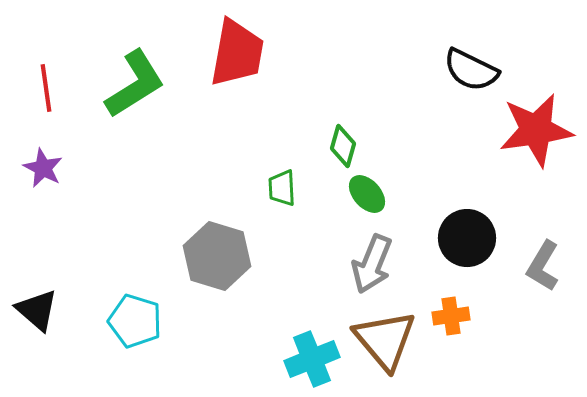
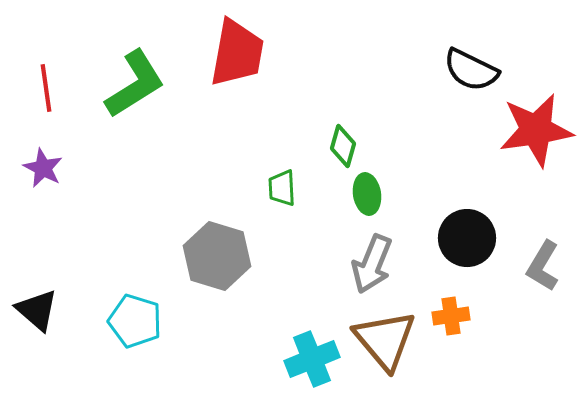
green ellipse: rotated 33 degrees clockwise
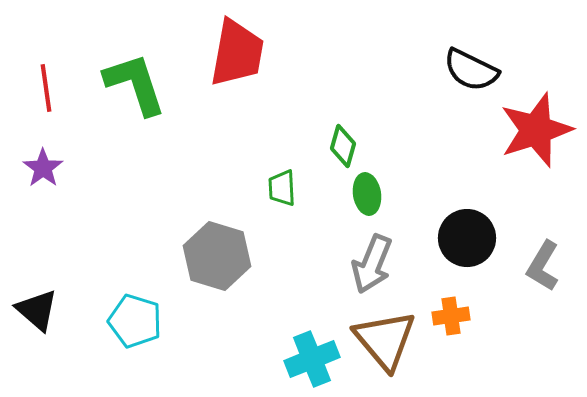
green L-shape: rotated 76 degrees counterclockwise
red star: rotated 10 degrees counterclockwise
purple star: rotated 9 degrees clockwise
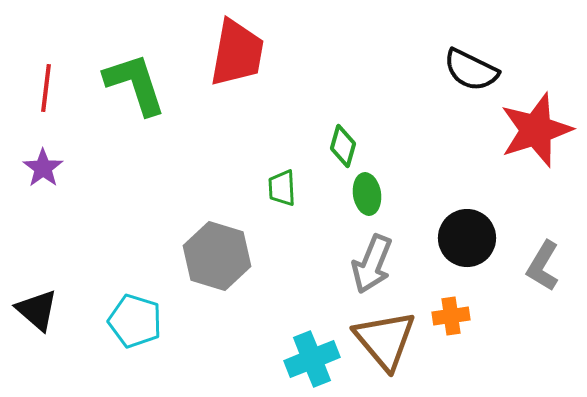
red line: rotated 15 degrees clockwise
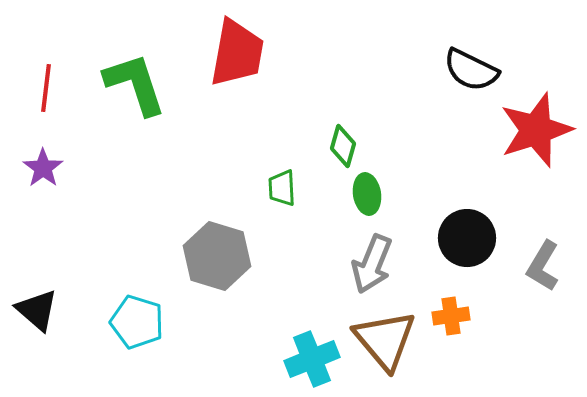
cyan pentagon: moved 2 px right, 1 px down
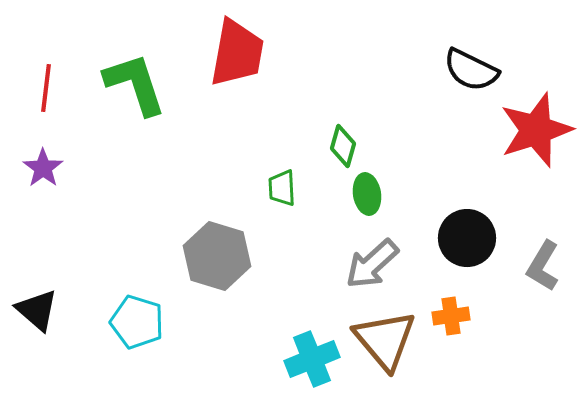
gray arrow: rotated 26 degrees clockwise
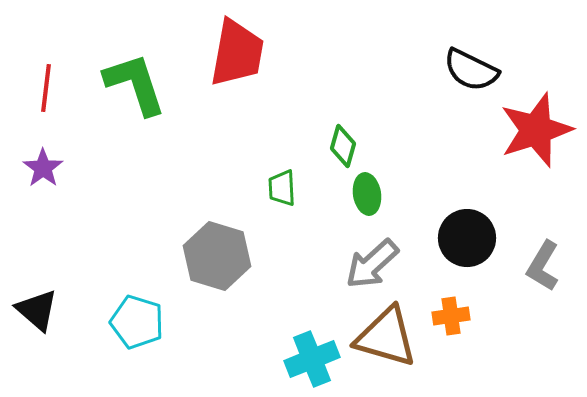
brown triangle: moved 1 px right, 3 px up; rotated 34 degrees counterclockwise
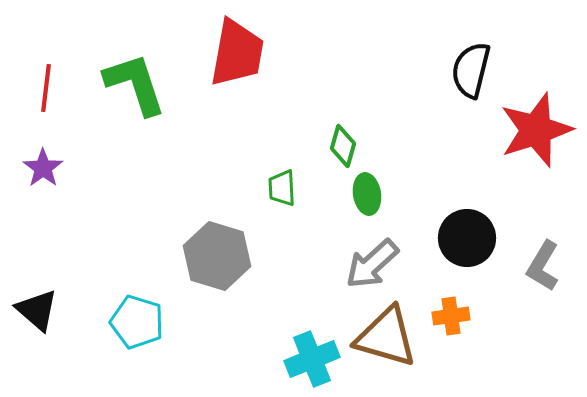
black semicircle: rotated 78 degrees clockwise
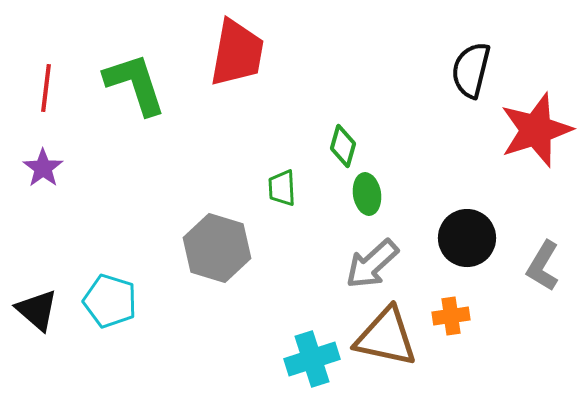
gray hexagon: moved 8 px up
cyan pentagon: moved 27 px left, 21 px up
brown triangle: rotated 4 degrees counterclockwise
cyan cross: rotated 4 degrees clockwise
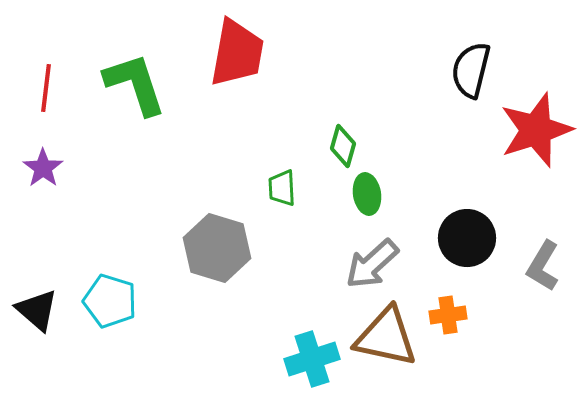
orange cross: moved 3 px left, 1 px up
